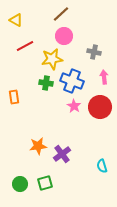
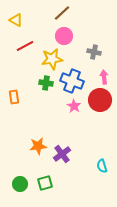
brown line: moved 1 px right, 1 px up
red circle: moved 7 px up
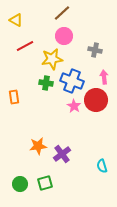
gray cross: moved 1 px right, 2 px up
red circle: moved 4 px left
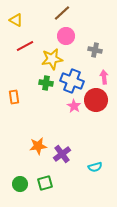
pink circle: moved 2 px right
cyan semicircle: moved 7 px left, 1 px down; rotated 88 degrees counterclockwise
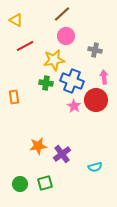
brown line: moved 1 px down
yellow star: moved 2 px right, 1 px down
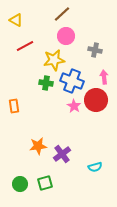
orange rectangle: moved 9 px down
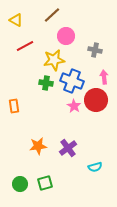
brown line: moved 10 px left, 1 px down
purple cross: moved 6 px right, 6 px up
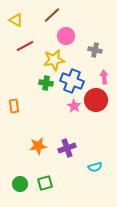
purple cross: moved 1 px left; rotated 18 degrees clockwise
